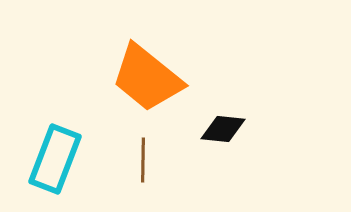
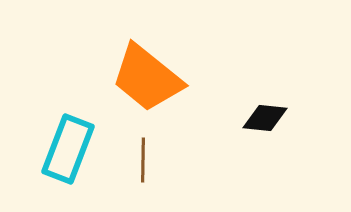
black diamond: moved 42 px right, 11 px up
cyan rectangle: moved 13 px right, 10 px up
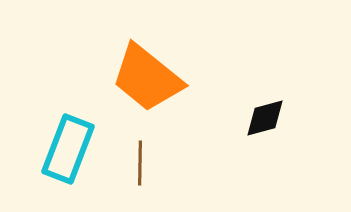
black diamond: rotated 21 degrees counterclockwise
brown line: moved 3 px left, 3 px down
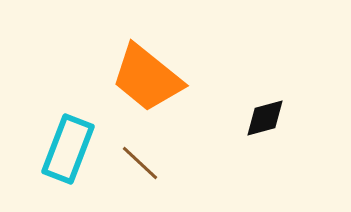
brown line: rotated 48 degrees counterclockwise
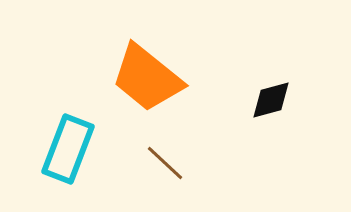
black diamond: moved 6 px right, 18 px up
brown line: moved 25 px right
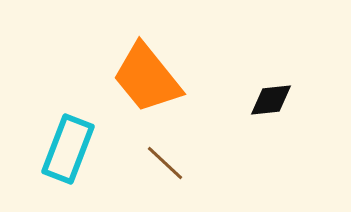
orange trapezoid: rotated 12 degrees clockwise
black diamond: rotated 9 degrees clockwise
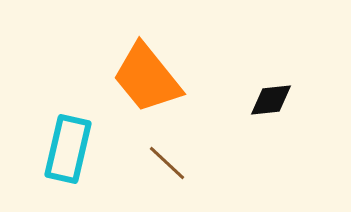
cyan rectangle: rotated 8 degrees counterclockwise
brown line: moved 2 px right
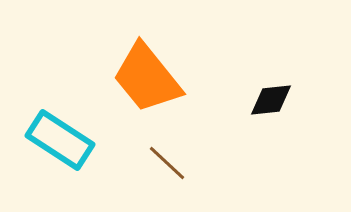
cyan rectangle: moved 8 px left, 9 px up; rotated 70 degrees counterclockwise
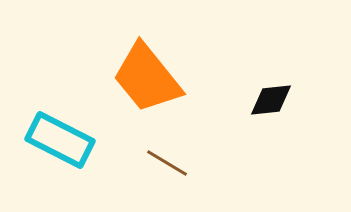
cyan rectangle: rotated 6 degrees counterclockwise
brown line: rotated 12 degrees counterclockwise
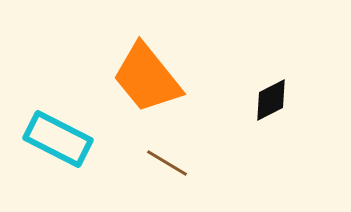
black diamond: rotated 21 degrees counterclockwise
cyan rectangle: moved 2 px left, 1 px up
